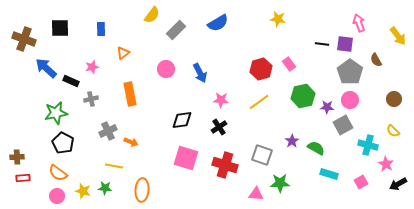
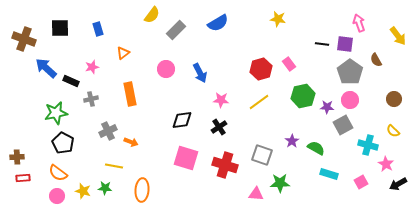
blue rectangle at (101, 29): moved 3 px left; rotated 16 degrees counterclockwise
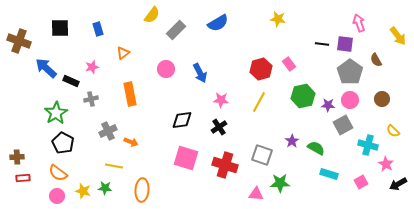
brown cross at (24, 39): moved 5 px left, 2 px down
brown circle at (394, 99): moved 12 px left
yellow line at (259, 102): rotated 25 degrees counterclockwise
purple star at (327, 107): moved 1 px right, 2 px up
green star at (56, 113): rotated 20 degrees counterclockwise
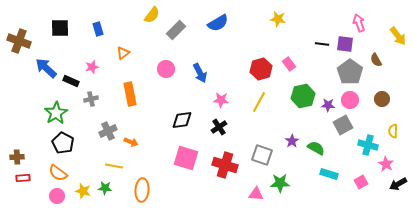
yellow semicircle at (393, 131): rotated 48 degrees clockwise
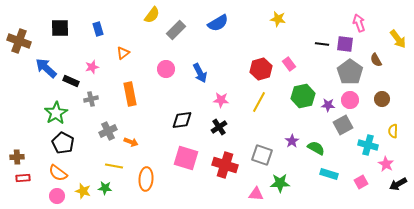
yellow arrow at (398, 36): moved 3 px down
orange ellipse at (142, 190): moved 4 px right, 11 px up
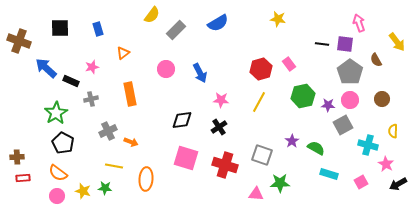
yellow arrow at (398, 39): moved 1 px left, 3 px down
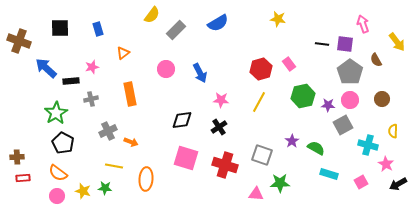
pink arrow at (359, 23): moved 4 px right, 1 px down
black rectangle at (71, 81): rotated 28 degrees counterclockwise
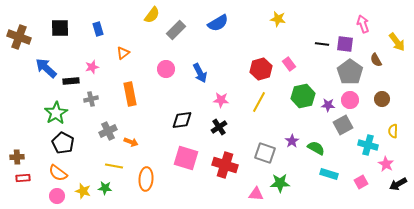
brown cross at (19, 41): moved 4 px up
gray square at (262, 155): moved 3 px right, 2 px up
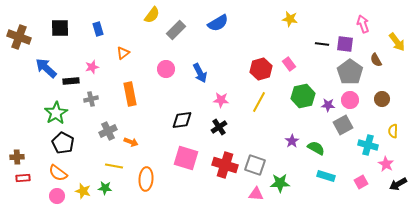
yellow star at (278, 19): moved 12 px right
gray square at (265, 153): moved 10 px left, 12 px down
cyan rectangle at (329, 174): moved 3 px left, 2 px down
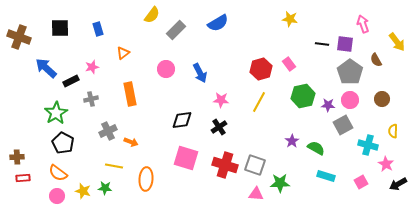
black rectangle at (71, 81): rotated 21 degrees counterclockwise
